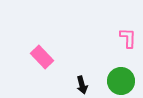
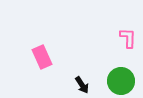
pink rectangle: rotated 20 degrees clockwise
black arrow: rotated 18 degrees counterclockwise
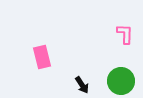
pink L-shape: moved 3 px left, 4 px up
pink rectangle: rotated 10 degrees clockwise
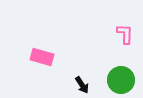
pink rectangle: rotated 60 degrees counterclockwise
green circle: moved 1 px up
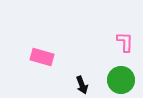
pink L-shape: moved 8 px down
black arrow: rotated 12 degrees clockwise
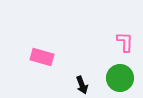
green circle: moved 1 px left, 2 px up
